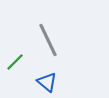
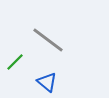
gray line: rotated 28 degrees counterclockwise
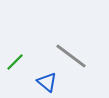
gray line: moved 23 px right, 16 px down
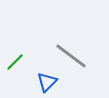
blue triangle: rotated 35 degrees clockwise
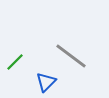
blue triangle: moved 1 px left
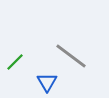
blue triangle: moved 1 px right; rotated 15 degrees counterclockwise
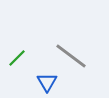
green line: moved 2 px right, 4 px up
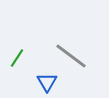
green line: rotated 12 degrees counterclockwise
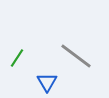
gray line: moved 5 px right
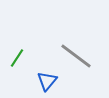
blue triangle: moved 1 px up; rotated 10 degrees clockwise
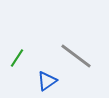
blue triangle: rotated 15 degrees clockwise
